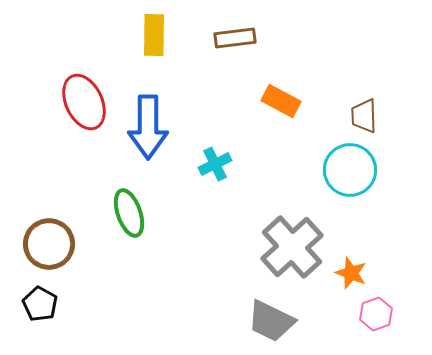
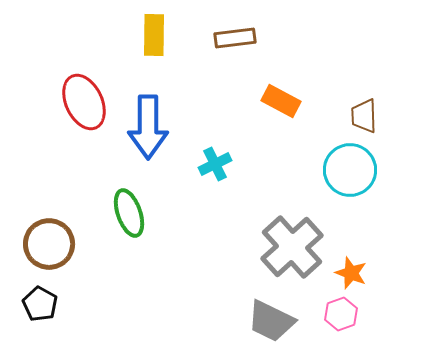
pink hexagon: moved 35 px left
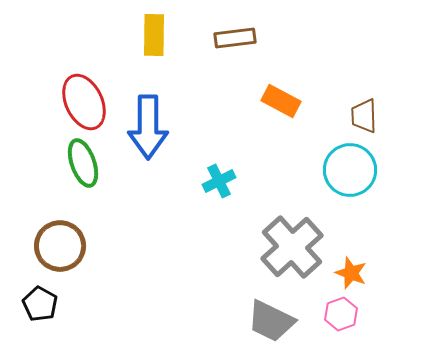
cyan cross: moved 4 px right, 17 px down
green ellipse: moved 46 px left, 50 px up
brown circle: moved 11 px right, 2 px down
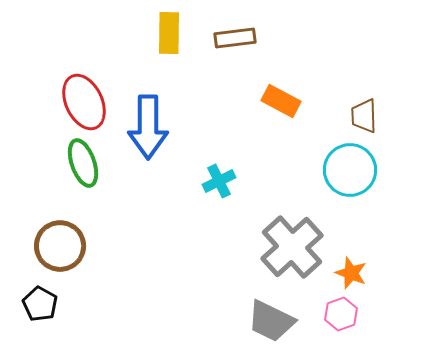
yellow rectangle: moved 15 px right, 2 px up
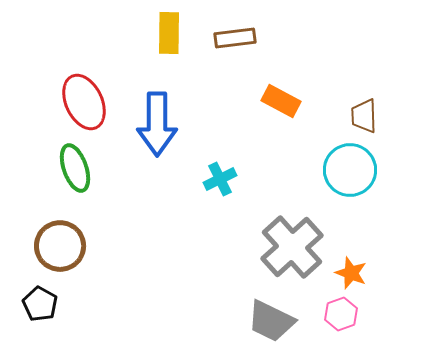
blue arrow: moved 9 px right, 3 px up
green ellipse: moved 8 px left, 5 px down
cyan cross: moved 1 px right, 2 px up
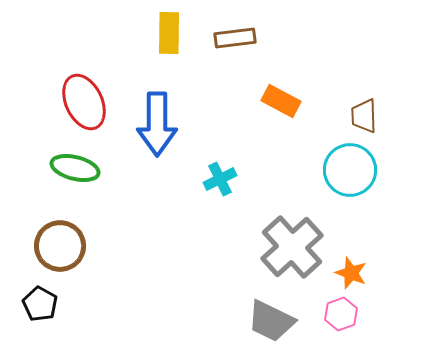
green ellipse: rotated 57 degrees counterclockwise
